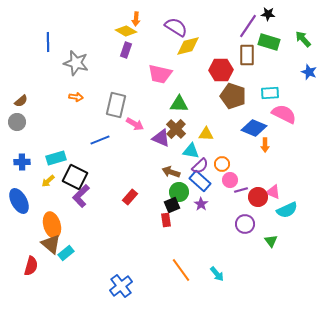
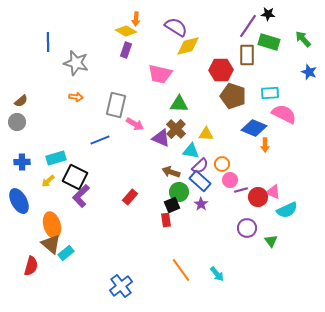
purple circle at (245, 224): moved 2 px right, 4 px down
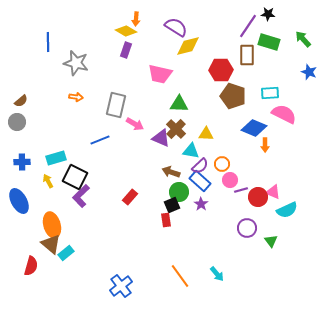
yellow arrow at (48, 181): rotated 104 degrees clockwise
orange line at (181, 270): moved 1 px left, 6 px down
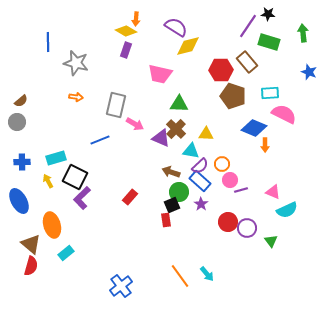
green arrow at (303, 39): moved 6 px up; rotated 36 degrees clockwise
brown rectangle at (247, 55): moved 7 px down; rotated 40 degrees counterclockwise
purple L-shape at (81, 196): moved 1 px right, 2 px down
red circle at (258, 197): moved 30 px left, 25 px down
brown triangle at (51, 244): moved 20 px left
cyan arrow at (217, 274): moved 10 px left
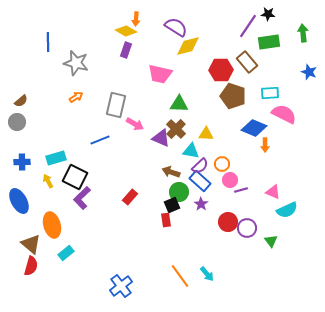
green rectangle at (269, 42): rotated 25 degrees counterclockwise
orange arrow at (76, 97): rotated 40 degrees counterclockwise
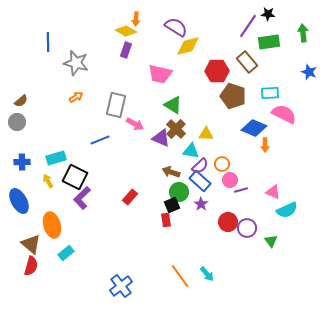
red hexagon at (221, 70): moved 4 px left, 1 px down
green triangle at (179, 104): moved 6 px left, 1 px down; rotated 30 degrees clockwise
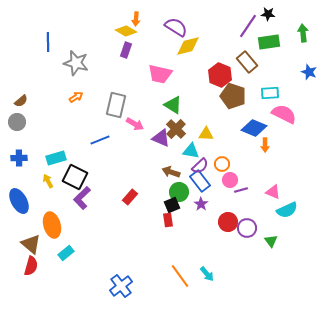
red hexagon at (217, 71): moved 3 px right, 4 px down; rotated 25 degrees clockwise
blue cross at (22, 162): moved 3 px left, 4 px up
blue rectangle at (200, 181): rotated 10 degrees clockwise
red rectangle at (166, 220): moved 2 px right
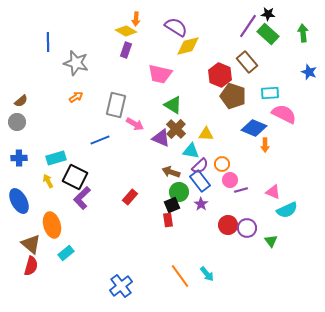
green rectangle at (269, 42): moved 1 px left, 8 px up; rotated 50 degrees clockwise
red circle at (228, 222): moved 3 px down
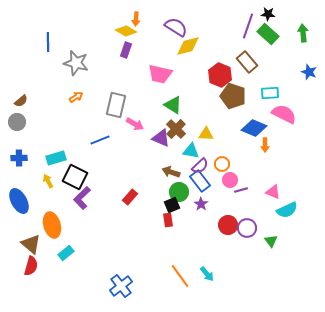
purple line at (248, 26): rotated 15 degrees counterclockwise
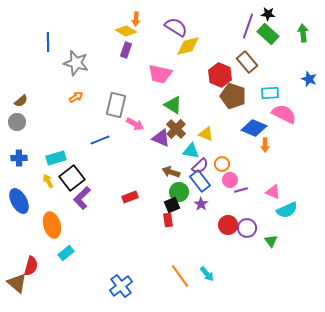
blue star at (309, 72): moved 7 px down
yellow triangle at (206, 134): rotated 21 degrees clockwise
black square at (75, 177): moved 3 px left, 1 px down; rotated 25 degrees clockwise
red rectangle at (130, 197): rotated 28 degrees clockwise
brown triangle at (31, 244): moved 14 px left, 39 px down
